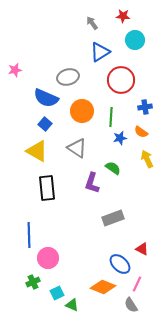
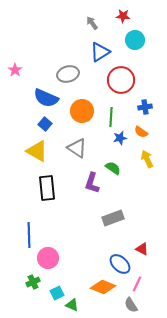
pink star: rotated 24 degrees counterclockwise
gray ellipse: moved 3 px up
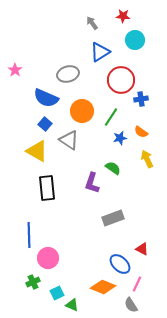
blue cross: moved 4 px left, 8 px up
green line: rotated 30 degrees clockwise
gray triangle: moved 8 px left, 8 px up
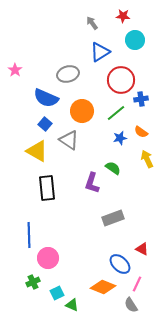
green line: moved 5 px right, 4 px up; rotated 18 degrees clockwise
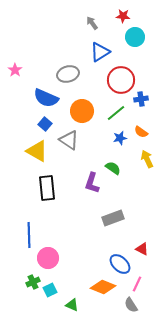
cyan circle: moved 3 px up
cyan square: moved 7 px left, 3 px up
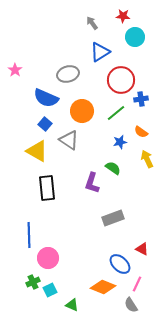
blue star: moved 4 px down
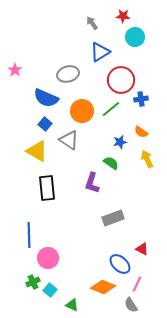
green line: moved 5 px left, 4 px up
green semicircle: moved 2 px left, 5 px up
cyan square: rotated 24 degrees counterclockwise
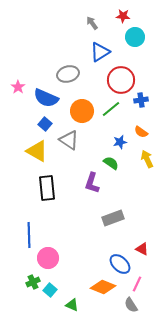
pink star: moved 3 px right, 17 px down
blue cross: moved 1 px down
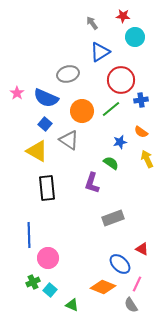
pink star: moved 1 px left, 6 px down
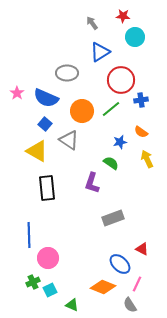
gray ellipse: moved 1 px left, 1 px up; rotated 15 degrees clockwise
cyan square: rotated 24 degrees clockwise
gray semicircle: moved 1 px left
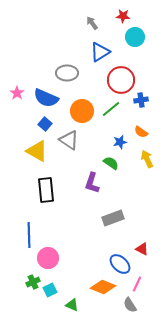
black rectangle: moved 1 px left, 2 px down
